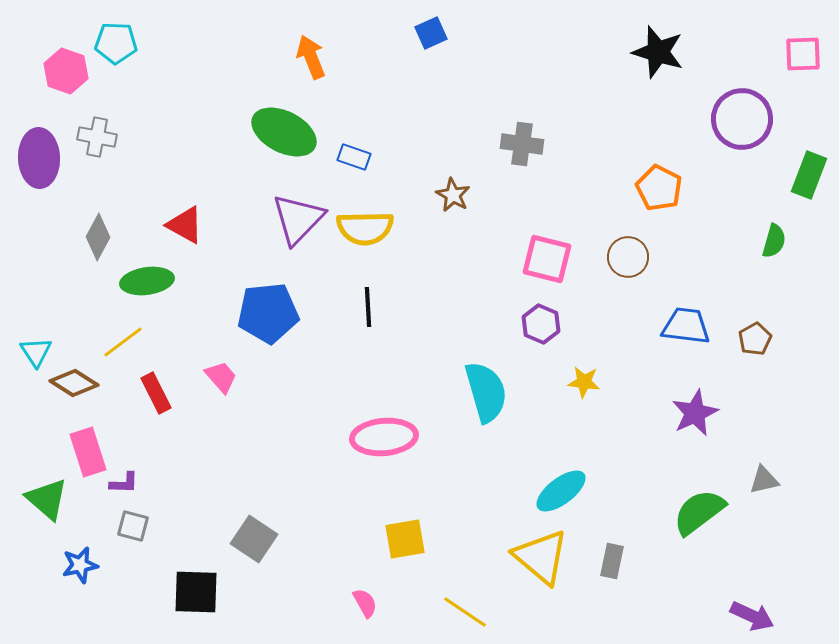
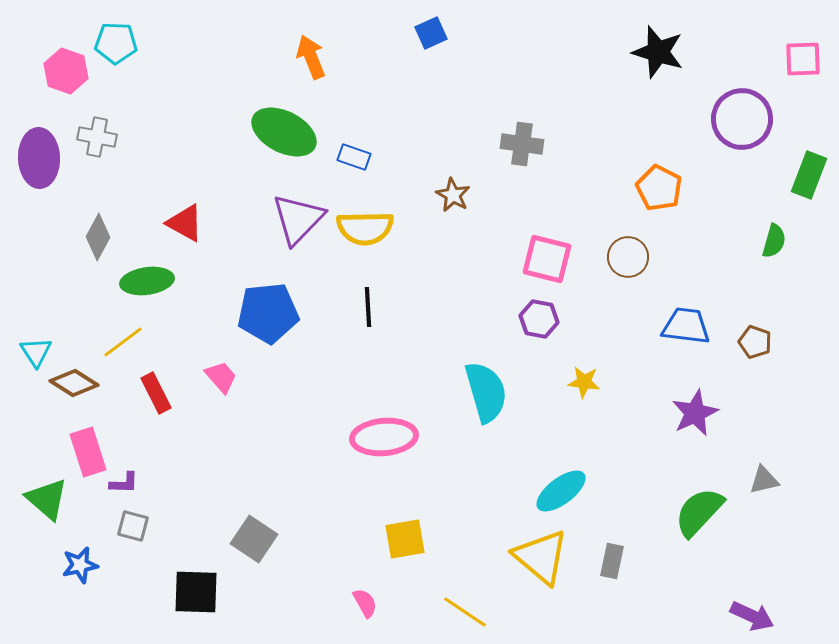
pink square at (803, 54): moved 5 px down
red triangle at (185, 225): moved 2 px up
purple hexagon at (541, 324): moved 2 px left, 5 px up; rotated 12 degrees counterclockwise
brown pentagon at (755, 339): moved 3 px down; rotated 24 degrees counterclockwise
green semicircle at (699, 512): rotated 10 degrees counterclockwise
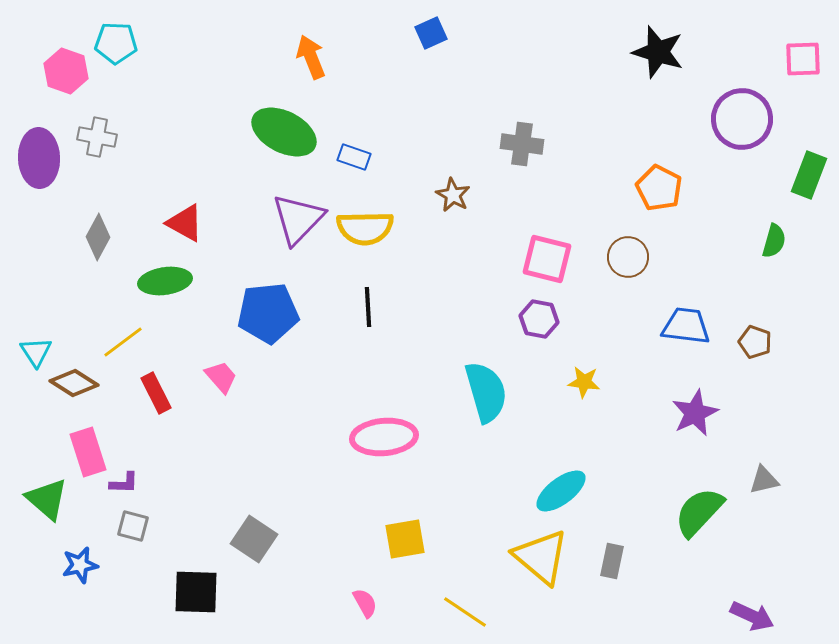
green ellipse at (147, 281): moved 18 px right
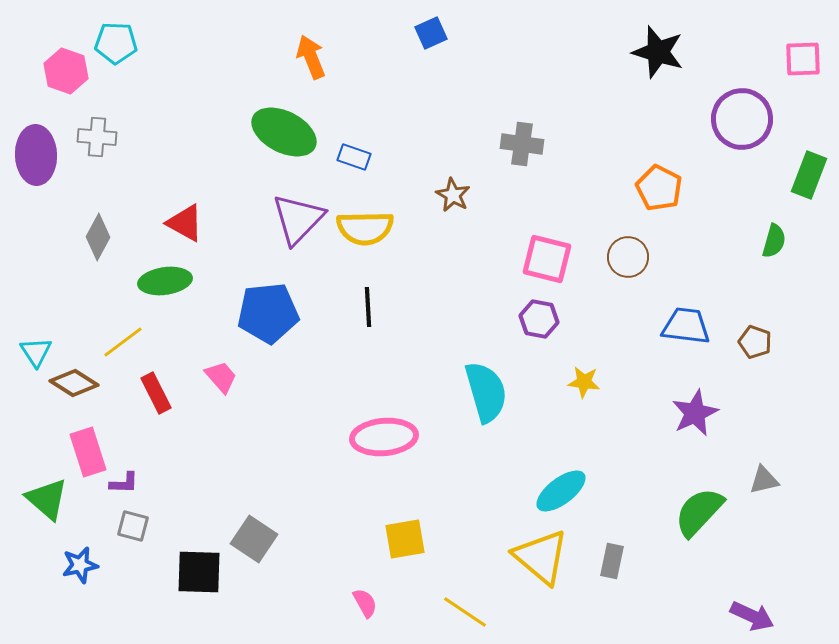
gray cross at (97, 137): rotated 6 degrees counterclockwise
purple ellipse at (39, 158): moved 3 px left, 3 px up
black square at (196, 592): moved 3 px right, 20 px up
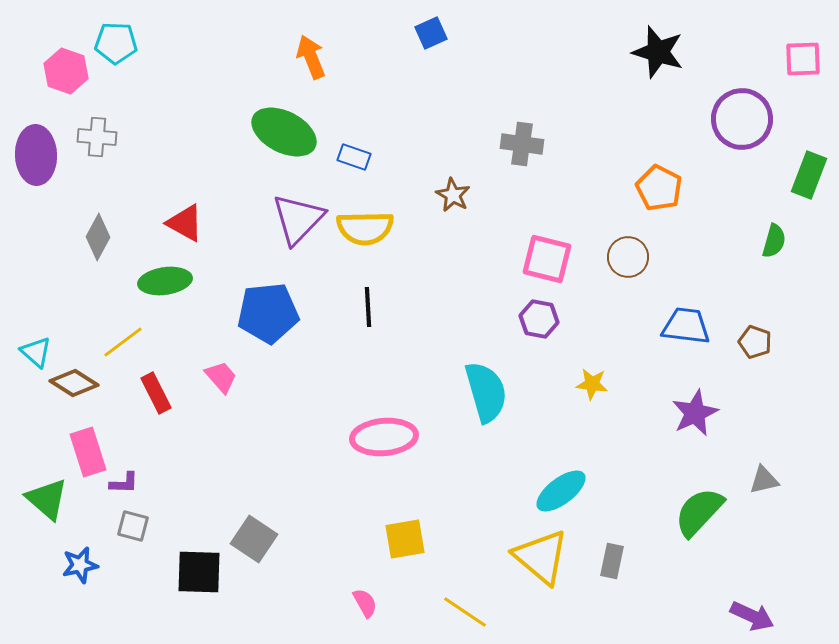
cyan triangle at (36, 352): rotated 16 degrees counterclockwise
yellow star at (584, 382): moved 8 px right, 2 px down
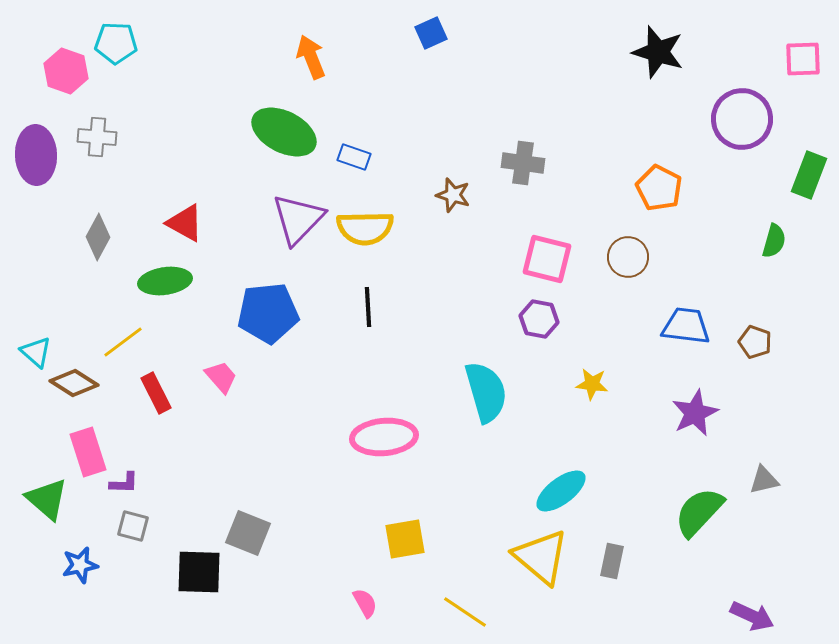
gray cross at (522, 144): moved 1 px right, 19 px down
brown star at (453, 195): rotated 12 degrees counterclockwise
gray square at (254, 539): moved 6 px left, 6 px up; rotated 12 degrees counterclockwise
